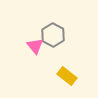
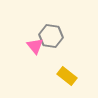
gray hexagon: moved 2 px left, 1 px down; rotated 20 degrees counterclockwise
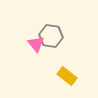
pink triangle: moved 1 px right, 2 px up
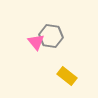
pink triangle: moved 2 px up
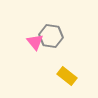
pink triangle: moved 1 px left
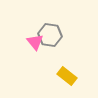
gray hexagon: moved 1 px left, 1 px up
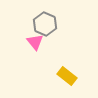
gray hexagon: moved 5 px left, 11 px up; rotated 15 degrees clockwise
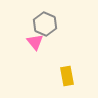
yellow rectangle: rotated 42 degrees clockwise
